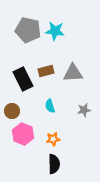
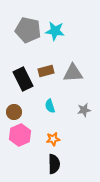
brown circle: moved 2 px right, 1 px down
pink hexagon: moved 3 px left, 1 px down; rotated 15 degrees clockwise
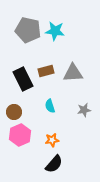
orange star: moved 1 px left, 1 px down
black semicircle: rotated 42 degrees clockwise
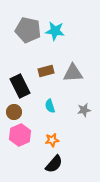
black rectangle: moved 3 px left, 7 px down
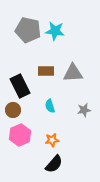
brown rectangle: rotated 14 degrees clockwise
brown circle: moved 1 px left, 2 px up
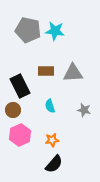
gray star: rotated 24 degrees clockwise
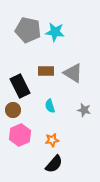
cyan star: moved 1 px down
gray triangle: rotated 35 degrees clockwise
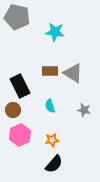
gray pentagon: moved 11 px left, 13 px up
brown rectangle: moved 4 px right
